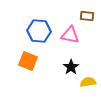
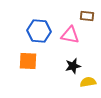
orange square: rotated 18 degrees counterclockwise
black star: moved 2 px right, 1 px up; rotated 21 degrees clockwise
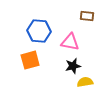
pink triangle: moved 7 px down
orange square: moved 2 px right, 1 px up; rotated 18 degrees counterclockwise
yellow semicircle: moved 3 px left
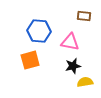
brown rectangle: moved 3 px left
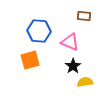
pink triangle: rotated 12 degrees clockwise
black star: rotated 21 degrees counterclockwise
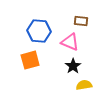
brown rectangle: moved 3 px left, 5 px down
yellow semicircle: moved 1 px left, 3 px down
